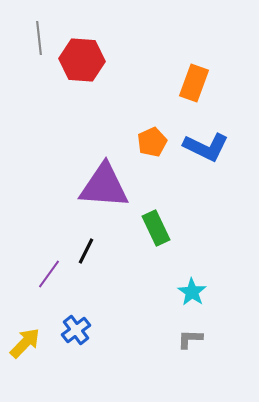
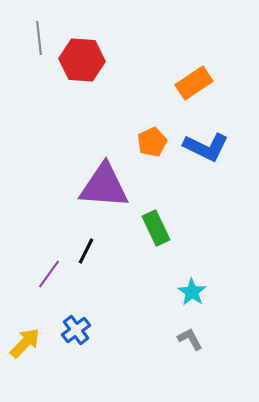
orange rectangle: rotated 36 degrees clockwise
gray L-shape: rotated 60 degrees clockwise
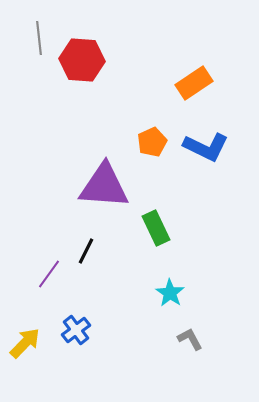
cyan star: moved 22 px left, 1 px down
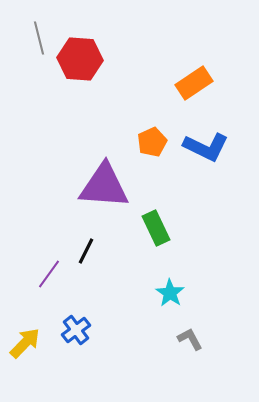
gray line: rotated 8 degrees counterclockwise
red hexagon: moved 2 px left, 1 px up
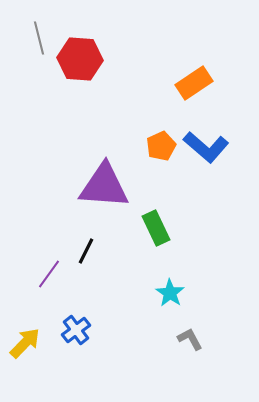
orange pentagon: moved 9 px right, 4 px down
blue L-shape: rotated 15 degrees clockwise
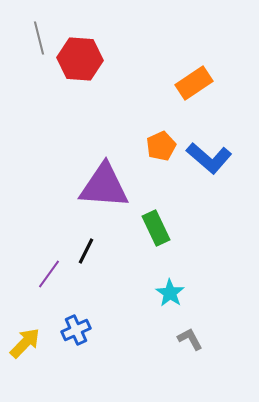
blue L-shape: moved 3 px right, 11 px down
blue cross: rotated 12 degrees clockwise
